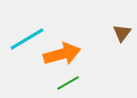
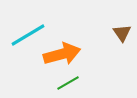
brown triangle: rotated 12 degrees counterclockwise
cyan line: moved 1 px right, 4 px up
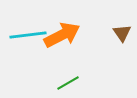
cyan line: rotated 24 degrees clockwise
orange arrow: moved 19 px up; rotated 12 degrees counterclockwise
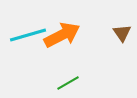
cyan line: rotated 9 degrees counterclockwise
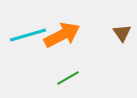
green line: moved 5 px up
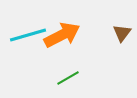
brown triangle: rotated 12 degrees clockwise
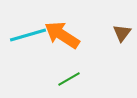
orange arrow: rotated 120 degrees counterclockwise
green line: moved 1 px right, 1 px down
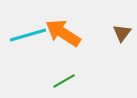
orange arrow: moved 1 px right, 2 px up
green line: moved 5 px left, 2 px down
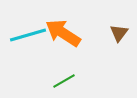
brown triangle: moved 3 px left
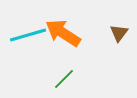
green line: moved 2 px up; rotated 15 degrees counterclockwise
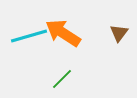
cyan line: moved 1 px right, 1 px down
green line: moved 2 px left
